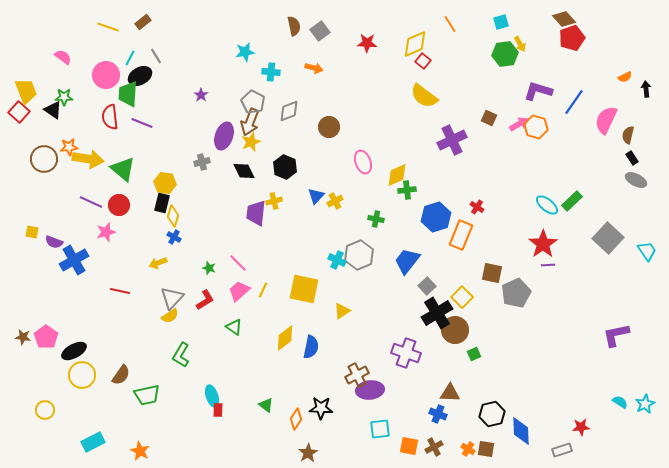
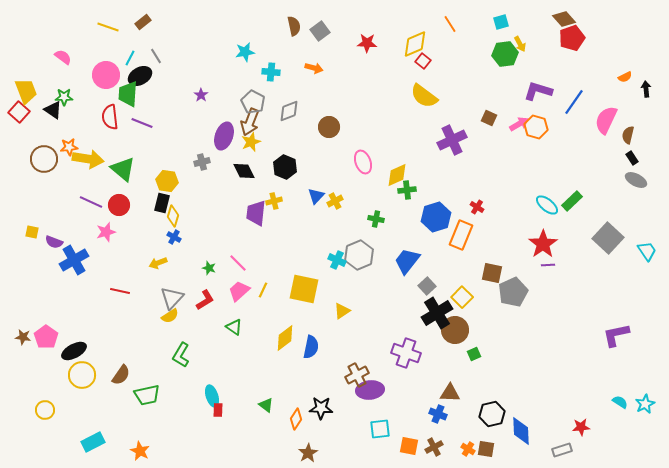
yellow hexagon at (165, 183): moved 2 px right, 2 px up
gray pentagon at (516, 293): moved 3 px left, 1 px up
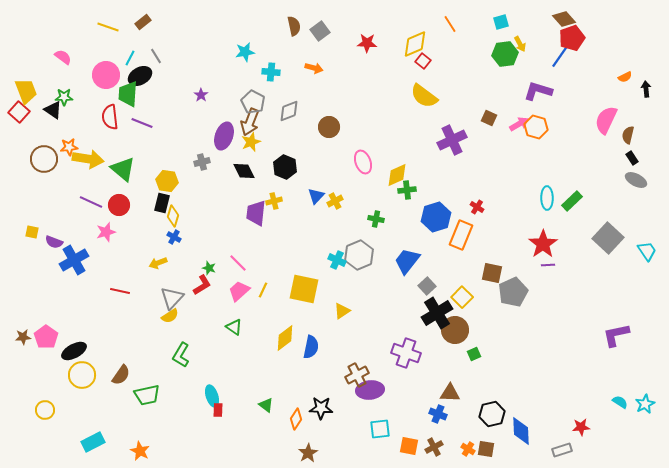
blue line at (574, 102): moved 13 px left, 47 px up
cyan ellipse at (547, 205): moved 7 px up; rotated 50 degrees clockwise
red L-shape at (205, 300): moved 3 px left, 15 px up
brown star at (23, 337): rotated 14 degrees counterclockwise
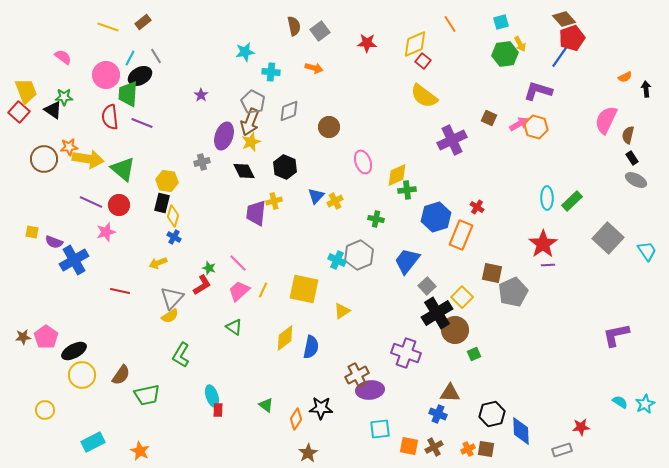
orange cross at (468, 449): rotated 32 degrees clockwise
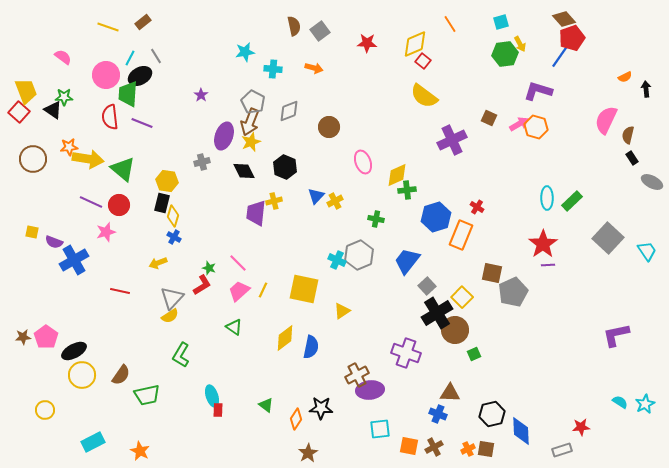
cyan cross at (271, 72): moved 2 px right, 3 px up
brown circle at (44, 159): moved 11 px left
gray ellipse at (636, 180): moved 16 px right, 2 px down
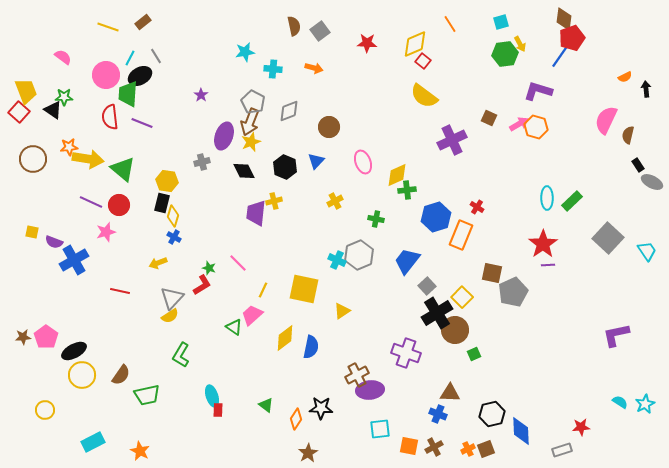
brown diamond at (564, 19): rotated 50 degrees clockwise
black rectangle at (632, 158): moved 6 px right, 7 px down
blue triangle at (316, 196): moved 35 px up
pink trapezoid at (239, 291): moved 13 px right, 24 px down
brown square at (486, 449): rotated 30 degrees counterclockwise
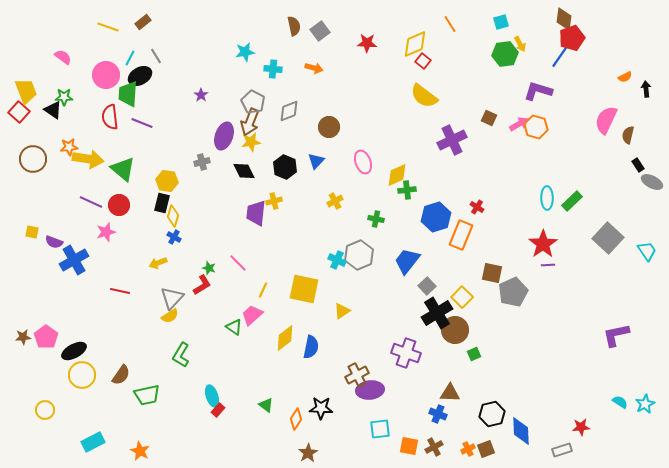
yellow star at (251, 142): rotated 12 degrees clockwise
red rectangle at (218, 410): rotated 40 degrees clockwise
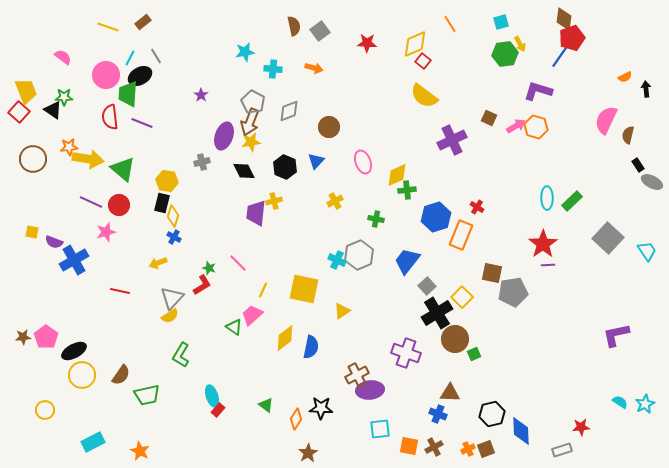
pink arrow at (519, 124): moved 3 px left, 2 px down
gray pentagon at (513, 292): rotated 16 degrees clockwise
brown circle at (455, 330): moved 9 px down
